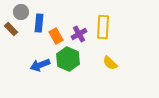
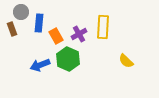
brown rectangle: moved 1 px right; rotated 24 degrees clockwise
yellow semicircle: moved 16 px right, 2 px up
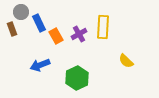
blue rectangle: rotated 30 degrees counterclockwise
green hexagon: moved 9 px right, 19 px down; rotated 10 degrees clockwise
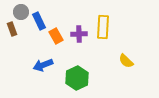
blue rectangle: moved 2 px up
purple cross: rotated 28 degrees clockwise
blue arrow: moved 3 px right
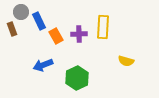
yellow semicircle: rotated 28 degrees counterclockwise
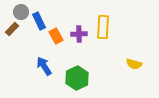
brown rectangle: rotated 64 degrees clockwise
yellow semicircle: moved 8 px right, 3 px down
blue arrow: moved 1 px right, 1 px down; rotated 78 degrees clockwise
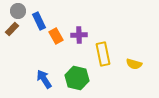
gray circle: moved 3 px left, 1 px up
yellow rectangle: moved 27 px down; rotated 15 degrees counterclockwise
purple cross: moved 1 px down
blue arrow: moved 13 px down
green hexagon: rotated 20 degrees counterclockwise
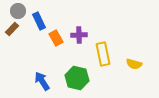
orange rectangle: moved 2 px down
blue arrow: moved 2 px left, 2 px down
